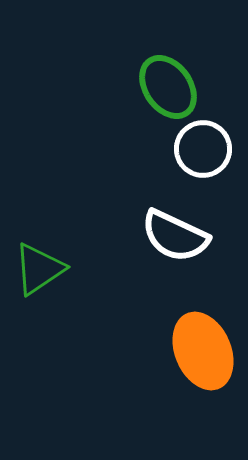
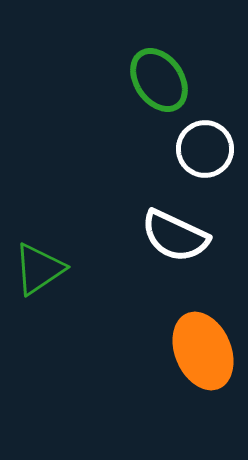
green ellipse: moved 9 px left, 7 px up
white circle: moved 2 px right
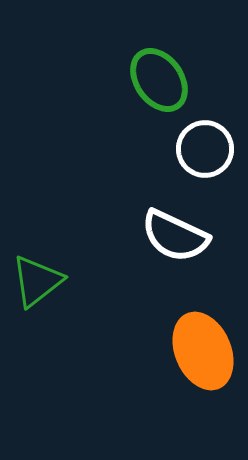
green triangle: moved 2 px left, 12 px down; rotated 4 degrees counterclockwise
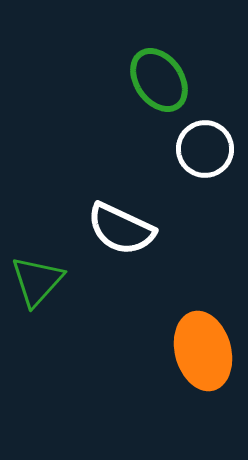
white semicircle: moved 54 px left, 7 px up
green triangle: rotated 10 degrees counterclockwise
orange ellipse: rotated 8 degrees clockwise
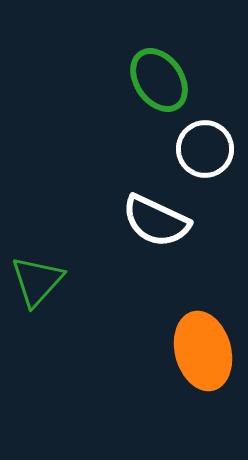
white semicircle: moved 35 px right, 8 px up
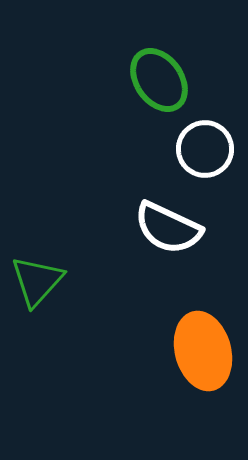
white semicircle: moved 12 px right, 7 px down
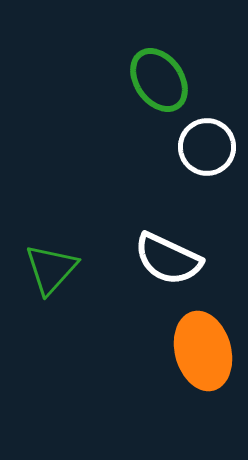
white circle: moved 2 px right, 2 px up
white semicircle: moved 31 px down
green triangle: moved 14 px right, 12 px up
